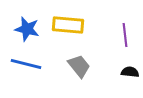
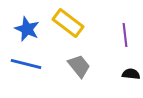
yellow rectangle: moved 2 px up; rotated 32 degrees clockwise
blue star: rotated 10 degrees clockwise
black semicircle: moved 1 px right, 2 px down
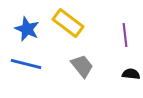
gray trapezoid: moved 3 px right
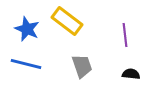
yellow rectangle: moved 1 px left, 2 px up
gray trapezoid: rotated 20 degrees clockwise
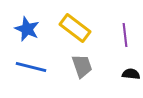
yellow rectangle: moved 8 px right, 7 px down
blue line: moved 5 px right, 3 px down
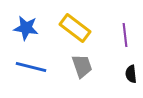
blue star: moved 1 px left, 1 px up; rotated 15 degrees counterclockwise
black semicircle: rotated 102 degrees counterclockwise
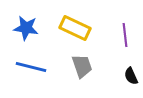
yellow rectangle: rotated 12 degrees counterclockwise
black semicircle: moved 2 px down; rotated 18 degrees counterclockwise
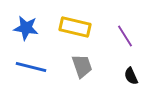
yellow rectangle: moved 1 px up; rotated 12 degrees counterclockwise
purple line: moved 1 px down; rotated 25 degrees counterclockwise
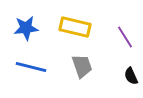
blue star: rotated 15 degrees counterclockwise
purple line: moved 1 px down
